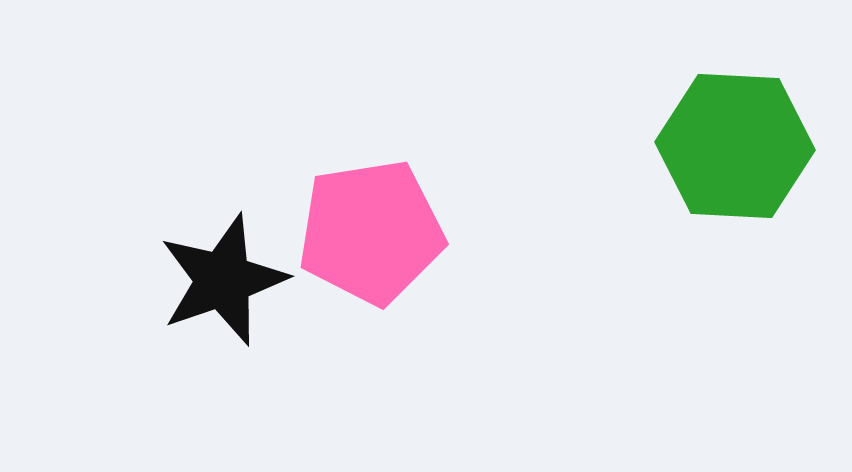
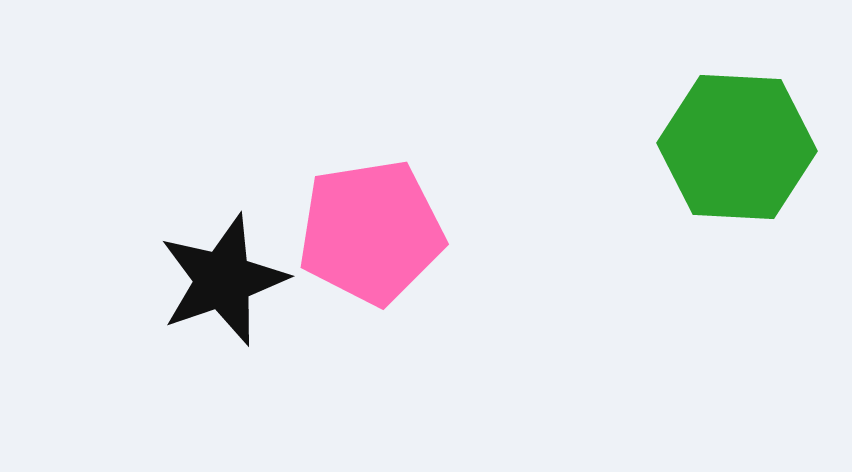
green hexagon: moved 2 px right, 1 px down
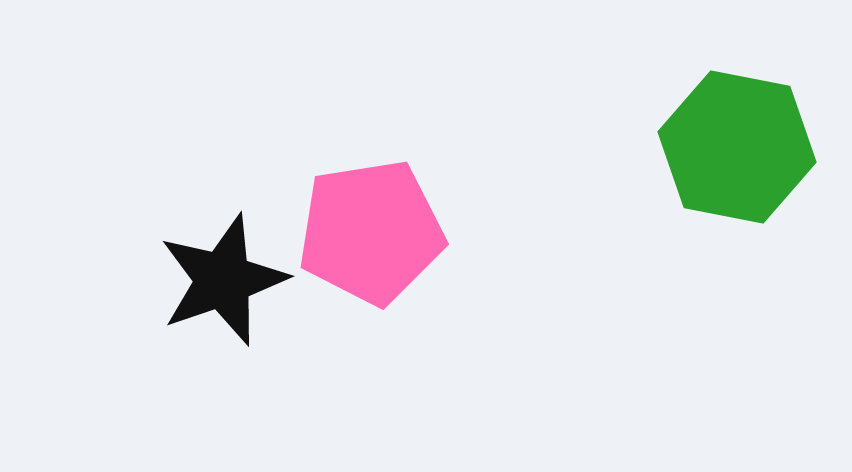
green hexagon: rotated 8 degrees clockwise
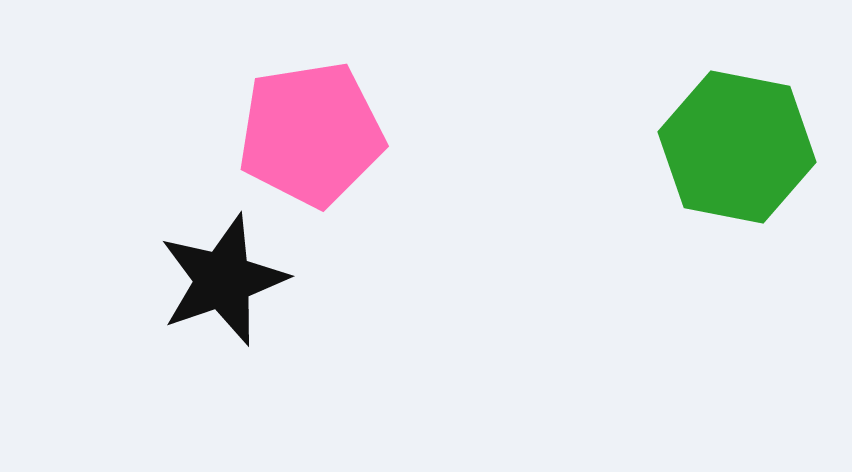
pink pentagon: moved 60 px left, 98 px up
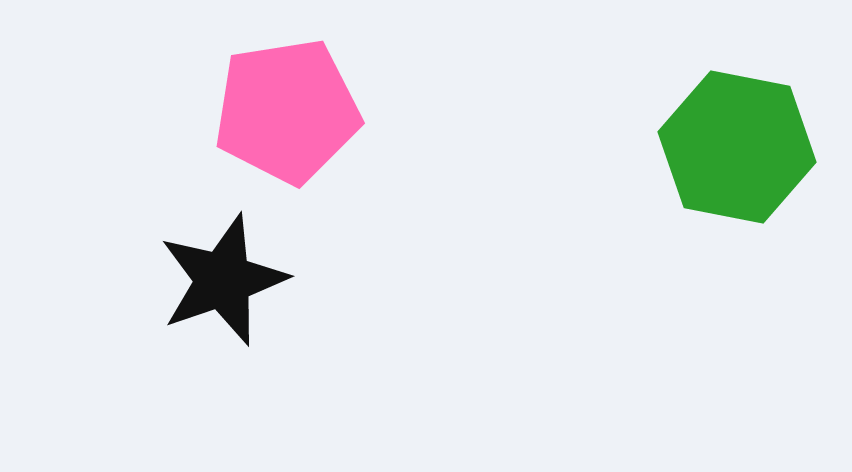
pink pentagon: moved 24 px left, 23 px up
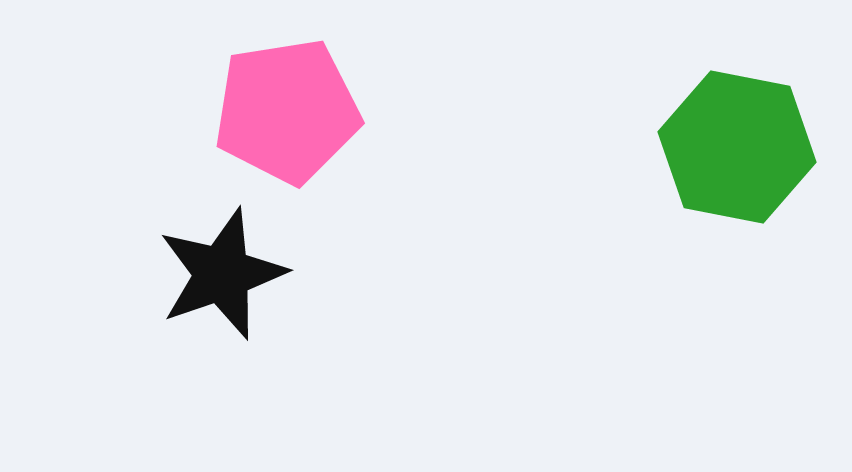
black star: moved 1 px left, 6 px up
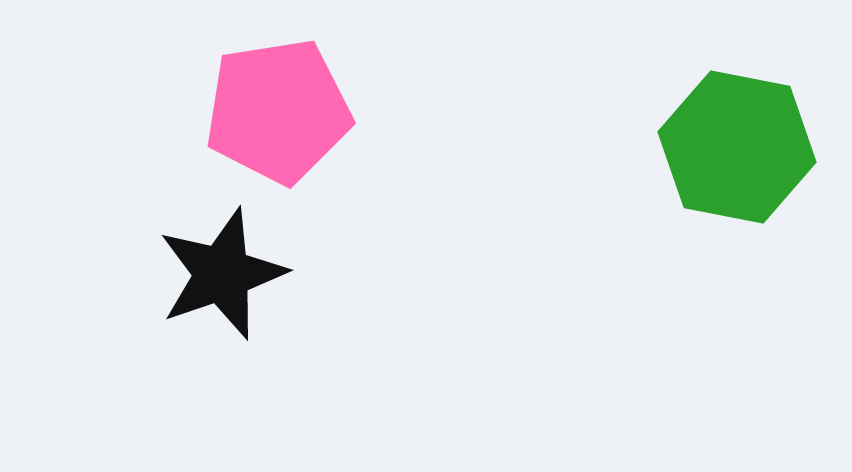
pink pentagon: moved 9 px left
